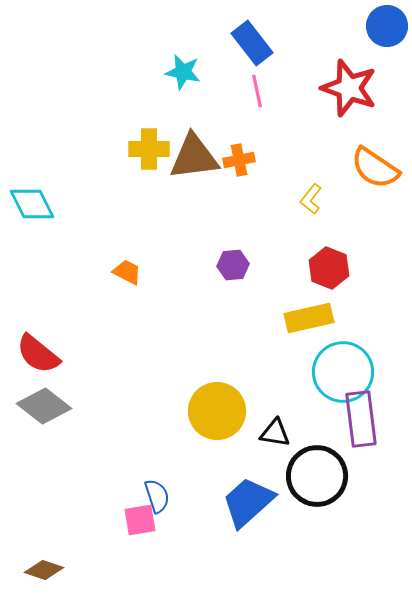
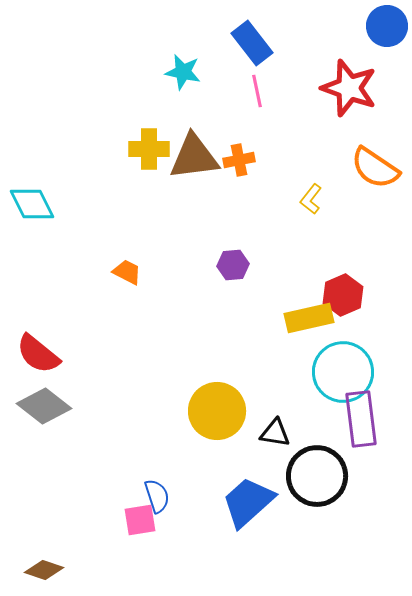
red hexagon: moved 14 px right, 27 px down; rotated 15 degrees clockwise
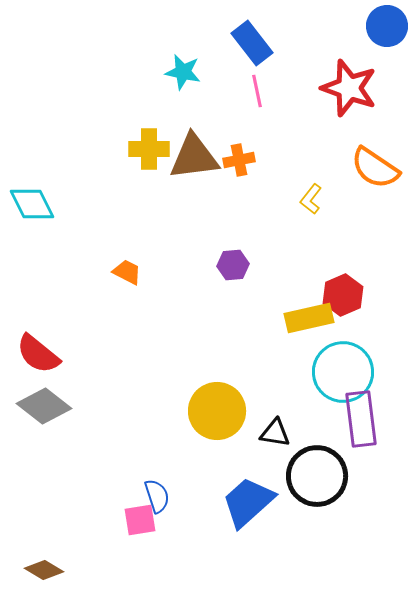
brown diamond: rotated 12 degrees clockwise
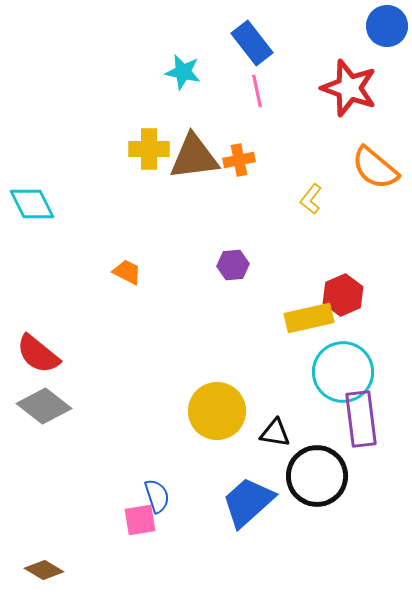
orange semicircle: rotated 6 degrees clockwise
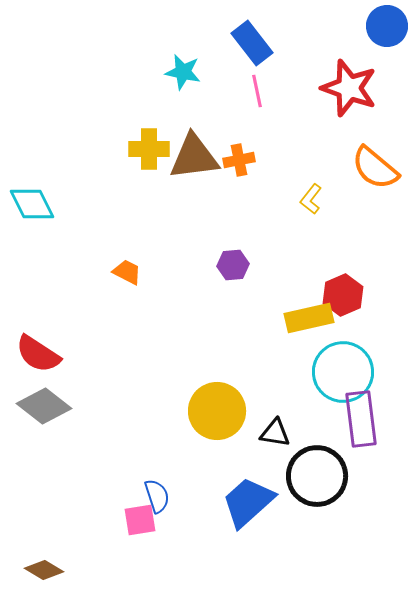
red semicircle: rotated 6 degrees counterclockwise
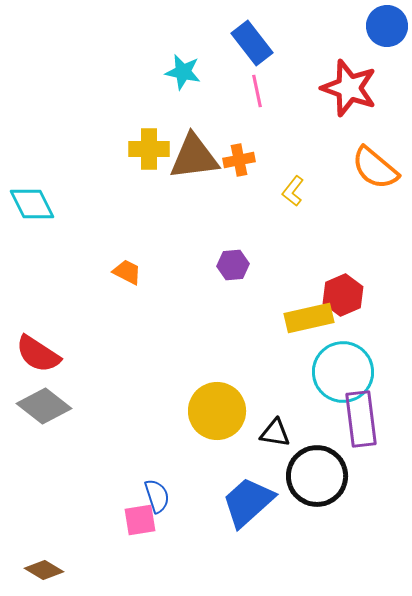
yellow L-shape: moved 18 px left, 8 px up
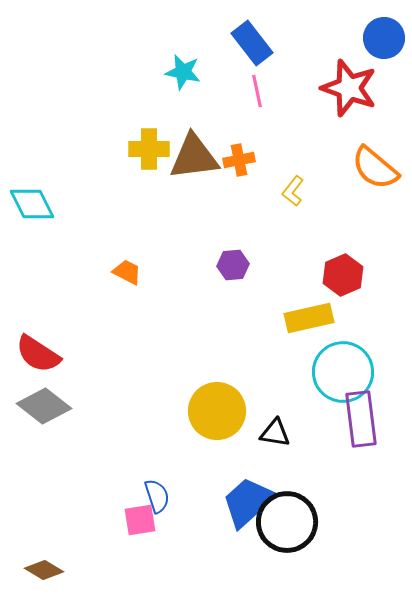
blue circle: moved 3 px left, 12 px down
red hexagon: moved 20 px up
black circle: moved 30 px left, 46 px down
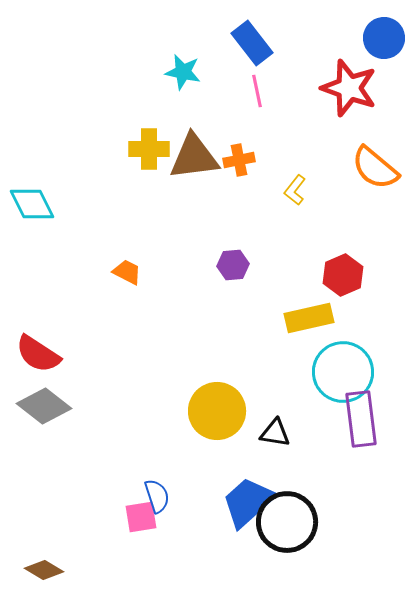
yellow L-shape: moved 2 px right, 1 px up
pink square: moved 1 px right, 3 px up
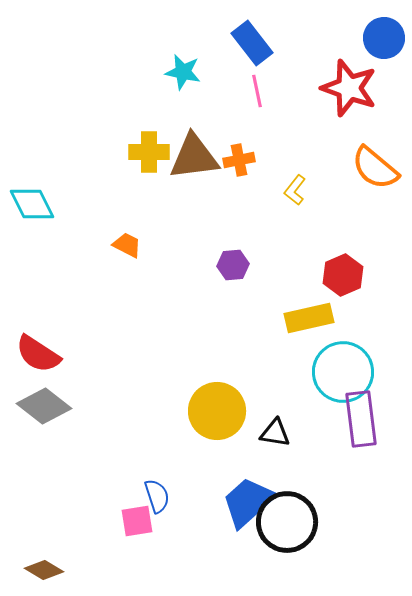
yellow cross: moved 3 px down
orange trapezoid: moved 27 px up
pink square: moved 4 px left, 4 px down
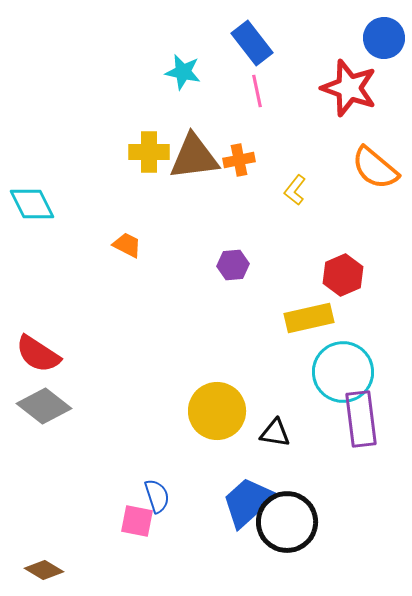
pink square: rotated 20 degrees clockwise
